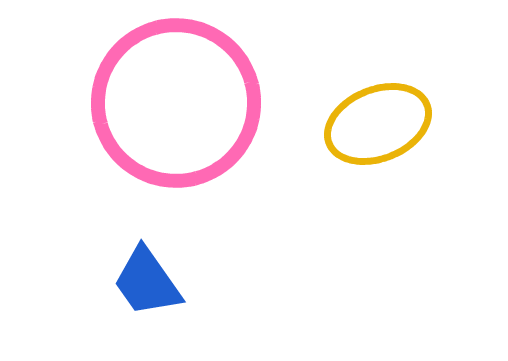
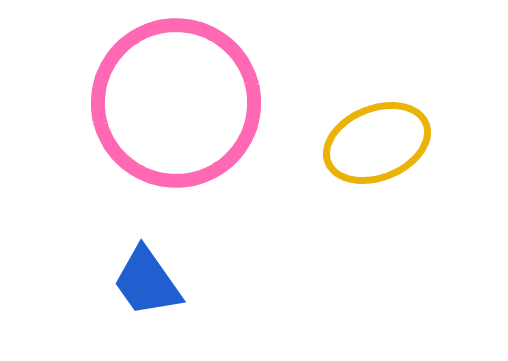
yellow ellipse: moved 1 px left, 19 px down
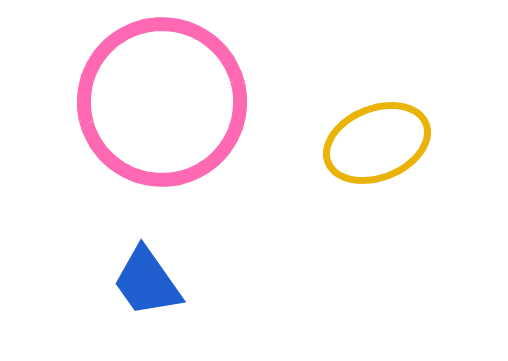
pink circle: moved 14 px left, 1 px up
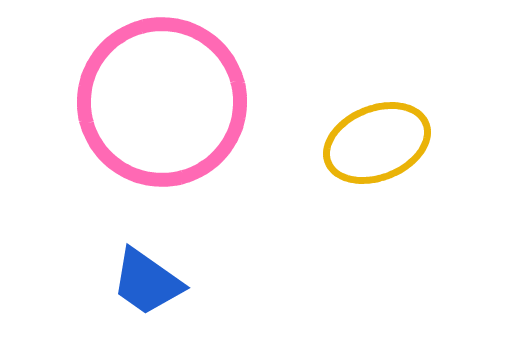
blue trapezoid: rotated 20 degrees counterclockwise
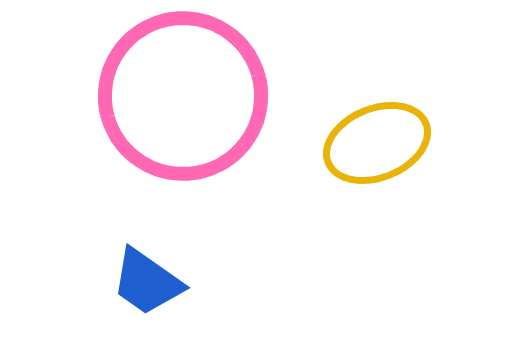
pink circle: moved 21 px right, 6 px up
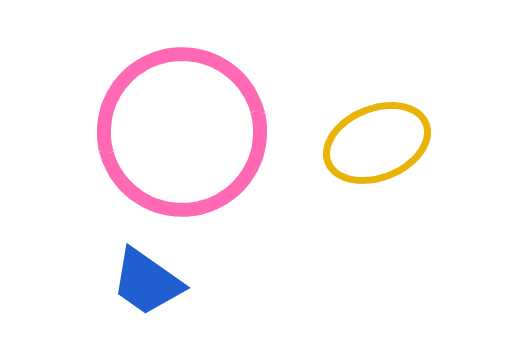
pink circle: moved 1 px left, 36 px down
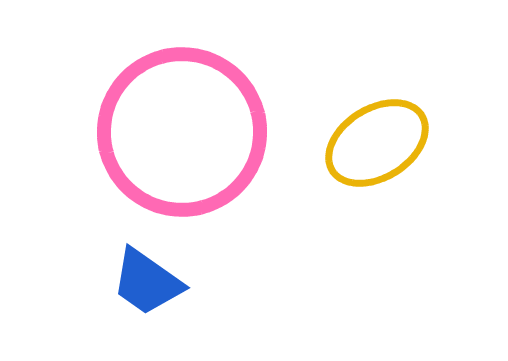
yellow ellipse: rotated 10 degrees counterclockwise
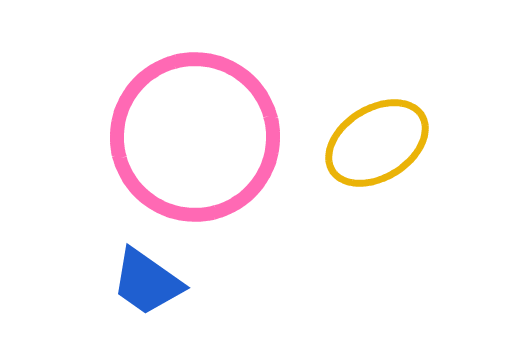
pink circle: moved 13 px right, 5 px down
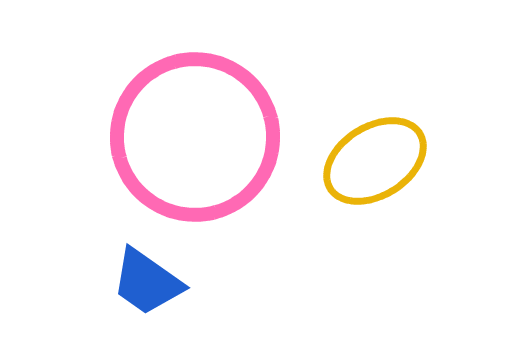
yellow ellipse: moved 2 px left, 18 px down
